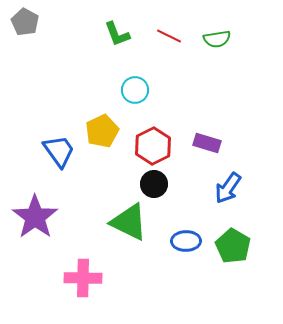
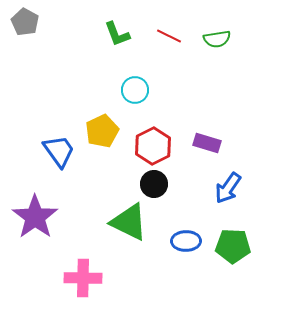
green pentagon: rotated 28 degrees counterclockwise
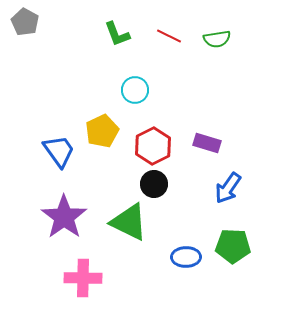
purple star: moved 29 px right
blue ellipse: moved 16 px down
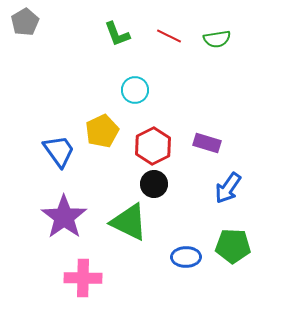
gray pentagon: rotated 12 degrees clockwise
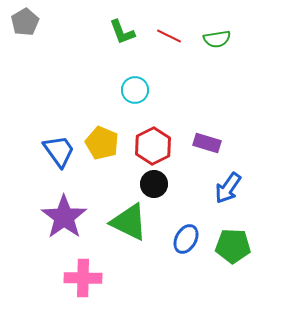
green L-shape: moved 5 px right, 2 px up
yellow pentagon: moved 12 px down; rotated 24 degrees counterclockwise
blue ellipse: moved 18 px up; rotated 60 degrees counterclockwise
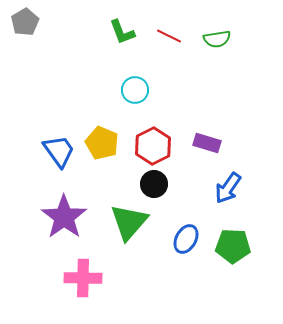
green triangle: rotated 45 degrees clockwise
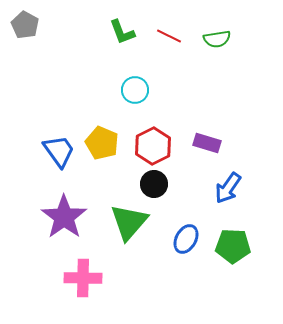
gray pentagon: moved 3 px down; rotated 12 degrees counterclockwise
